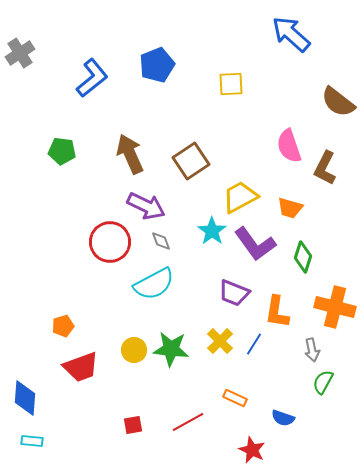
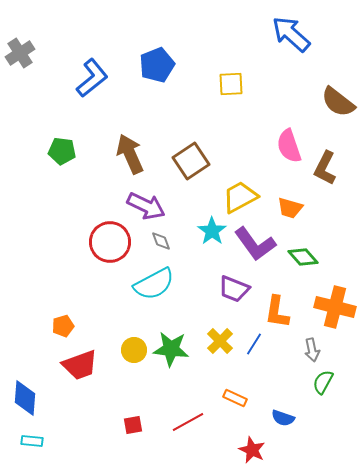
green diamond: rotated 60 degrees counterclockwise
purple trapezoid: moved 4 px up
red trapezoid: moved 1 px left, 2 px up
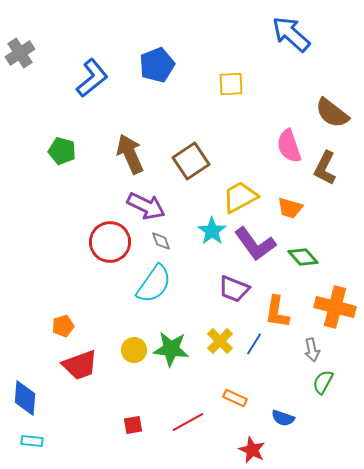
brown semicircle: moved 6 px left, 11 px down
green pentagon: rotated 8 degrees clockwise
cyan semicircle: rotated 27 degrees counterclockwise
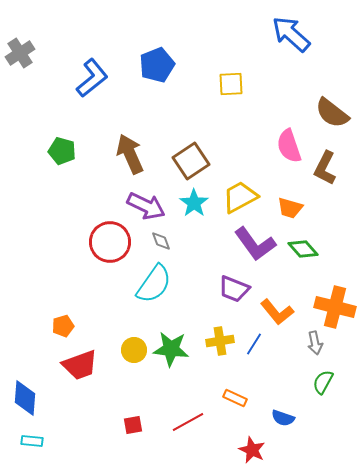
cyan star: moved 18 px left, 28 px up
green diamond: moved 8 px up
orange L-shape: rotated 48 degrees counterclockwise
yellow cross: rotated 36 degrees clockwise
gray arrow: moved 3 px right, 7 px up
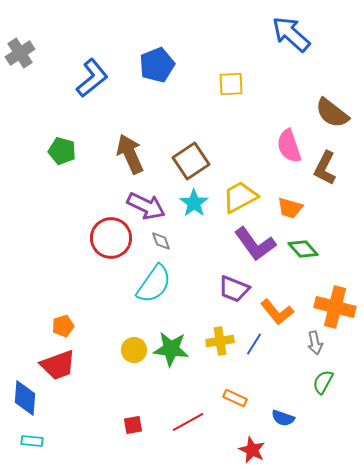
red circle: moved 1 px right, 4 px up
red trapezoid: moved 22 px left
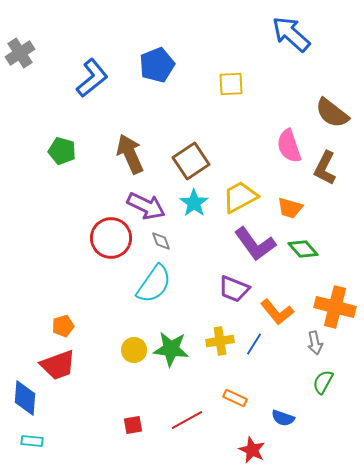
red line: moved 1 px left, 2 px up
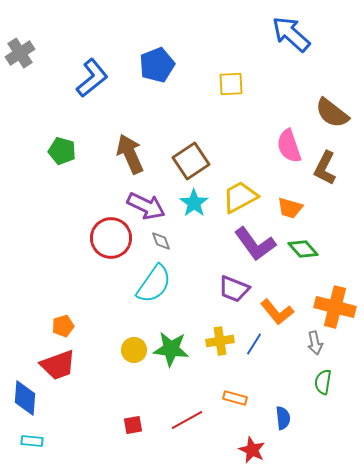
green semicircle: rotated 20 degrees counterclockwise
orange rectangle: rotated 10 degrees counterclockwise
blue semicircle: rotated 115 degrees counterclockwise
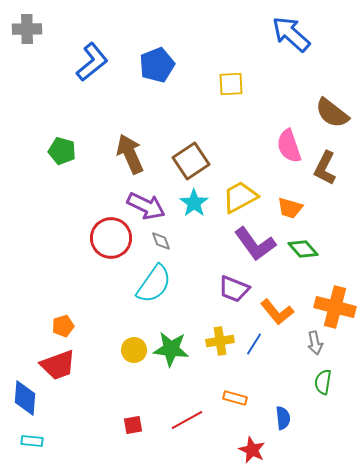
gray cross: moved 7 px right, 24 px up; rotated 32 degrees clockwise
blue L-shape: moved 16 px up
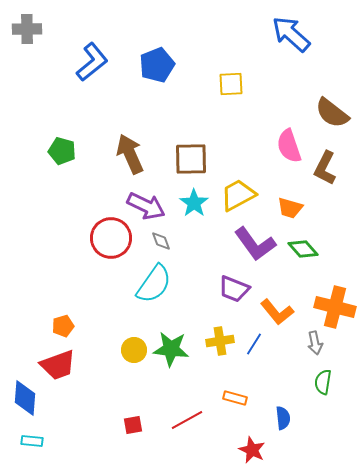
brown square: moved 2 px up; rotated 33 degrees clockwise
yellow trapezoid: moved 2 px left, 2 px up
